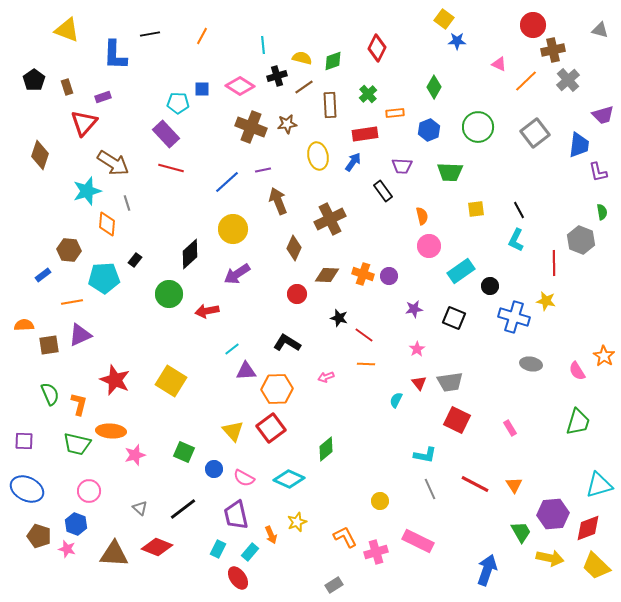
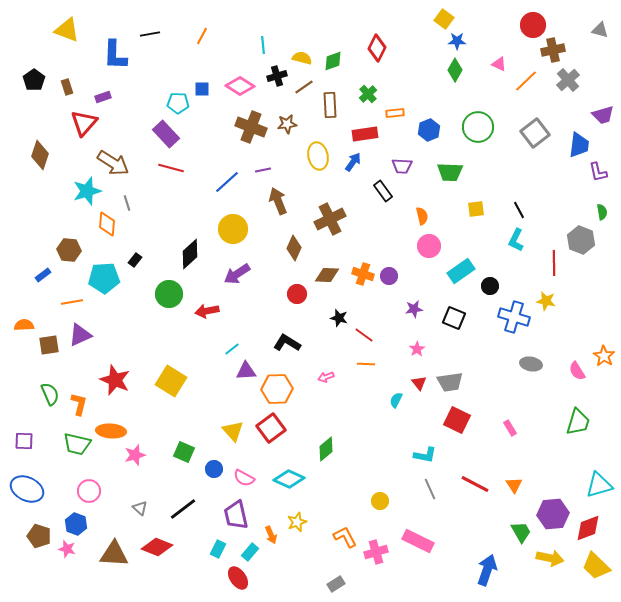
green diamond at (434, 87): moved 21 px right, 17 px up
gray rectangle at (334, 585): moved 2 px right, 1 px up
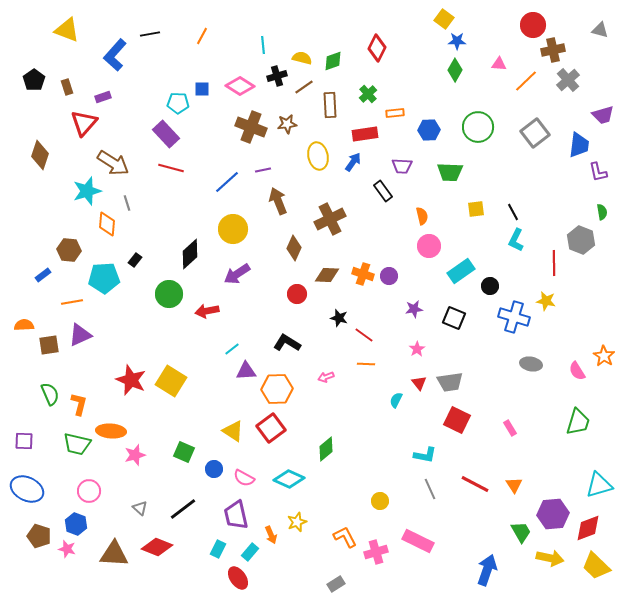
blue L-shape at (115, 55): rotated 40 degrees clockwise
pink triangle at (499, 64): rotated 21 degrees counterclockwise
blue hexagon at (429, 130): rotated 20 degrees clockwise
black line at (519, 210): moved 6 px left, 2 px down
red star at (115, 380): moved 16 px right
yellow triangle at (233, 431): rotated 15 degrees counterclockwise
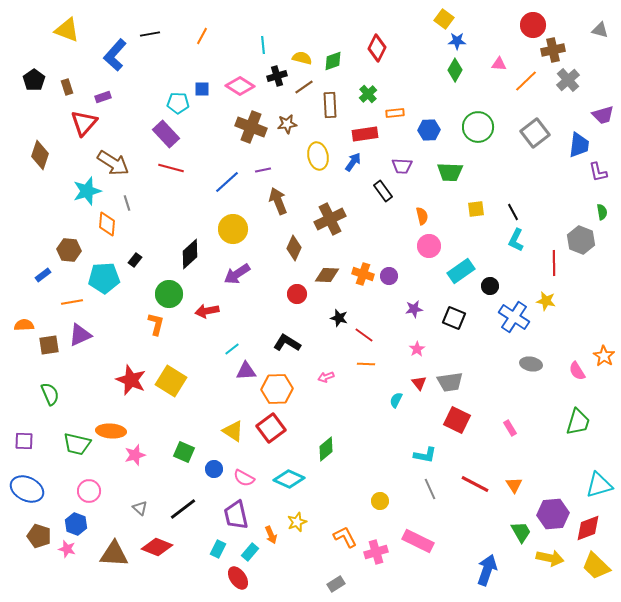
blue cross at (514, 317): rotated 16 degrees clockwise
orange L-shape at (79, 404): moved 77 px right, 80 px up
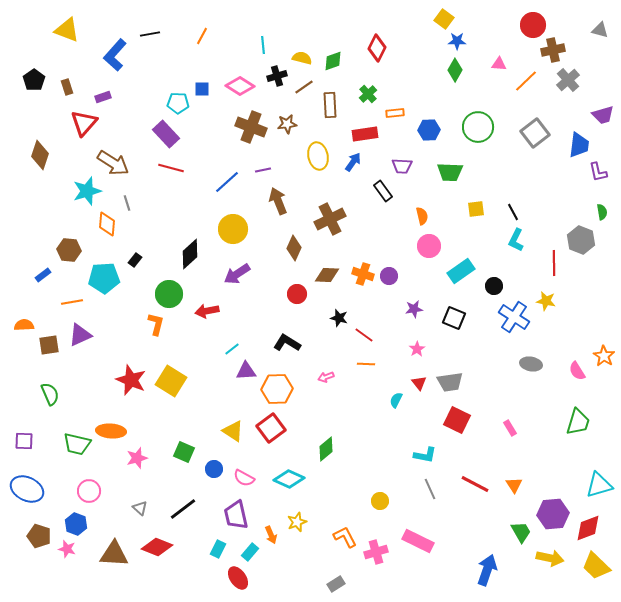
black circle at (490, 286): moved 4 px right
pink star at (135, 455): moved 2 px right, 3 px down
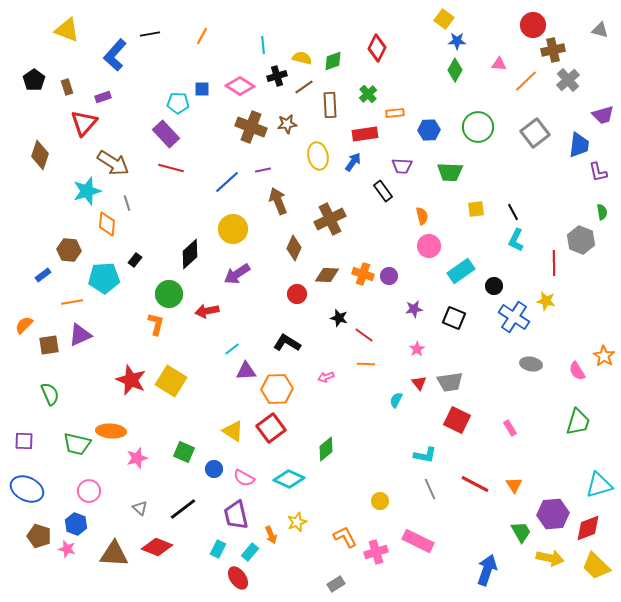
orange semicircle at (24, 325): rotated 42 degrees counterclockwise
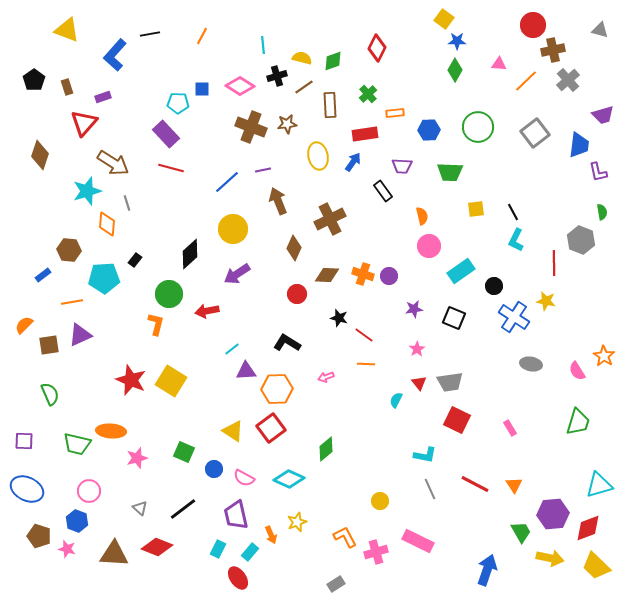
blue hexagon at (76, 524): moved 1 px right, 3 px up
